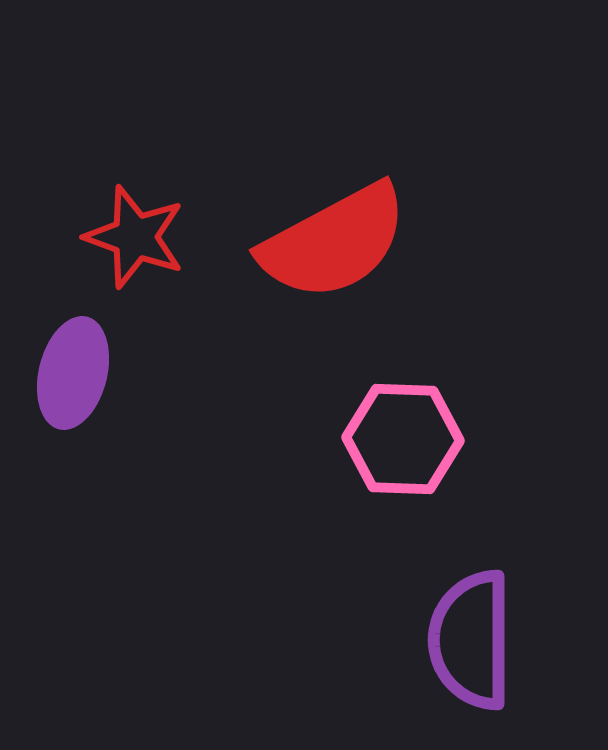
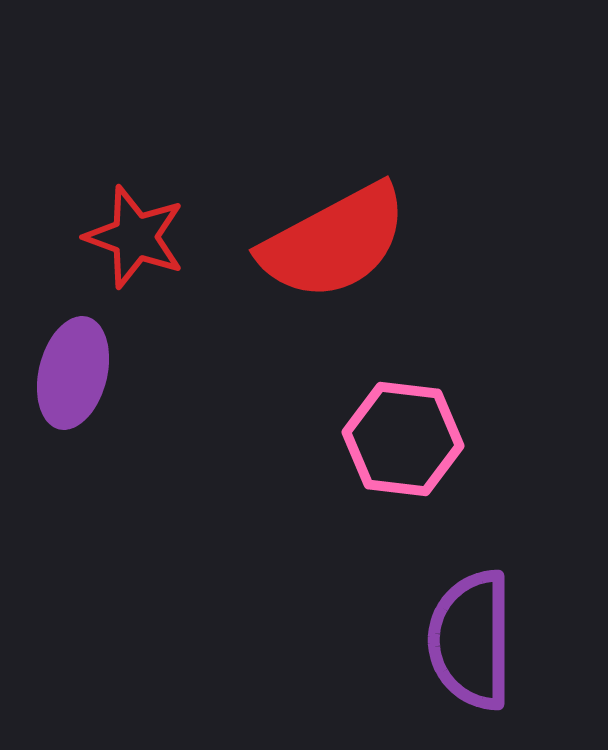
pink hexagon: rotated 5 degrees clockwise
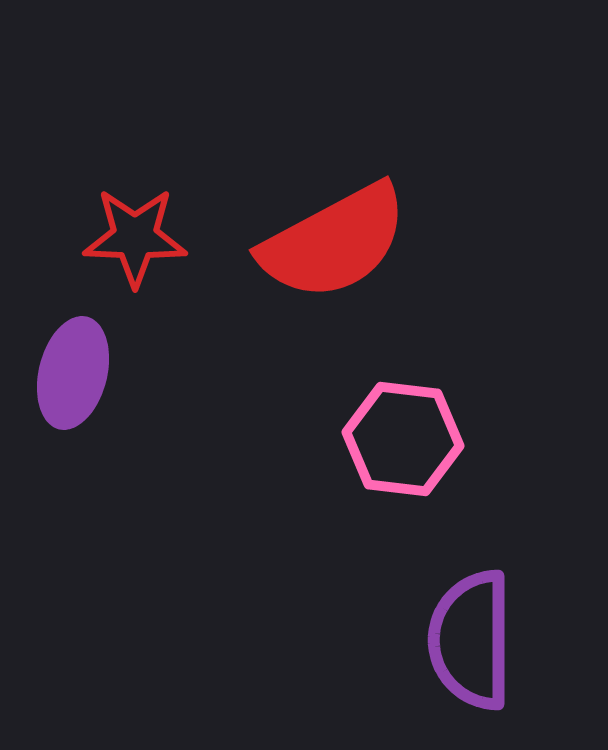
red star: rotated 18 degrees counterclockwise
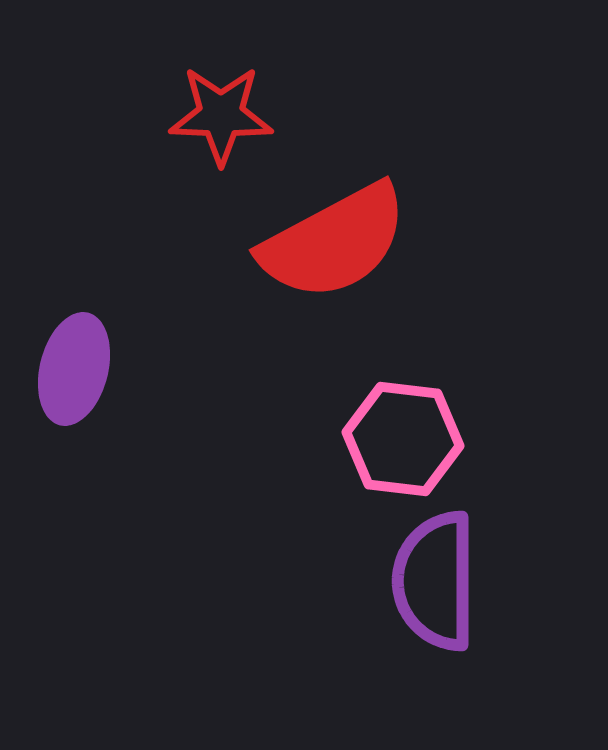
red star: moved 86 px right, 122 px up
purple ellipse: moved 1 px right, 4 px up
purple semicircle: moved 36 px left, 59 px up
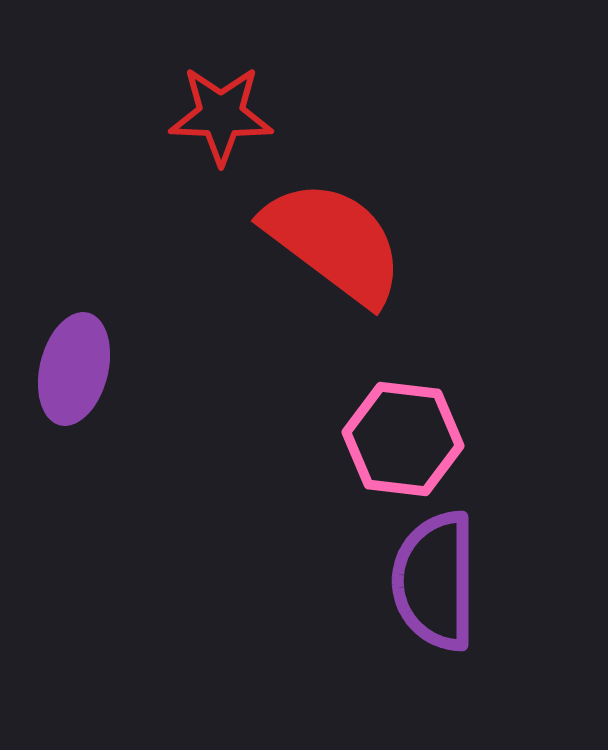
red semicircle: rotated 115 degrees counterclockwise
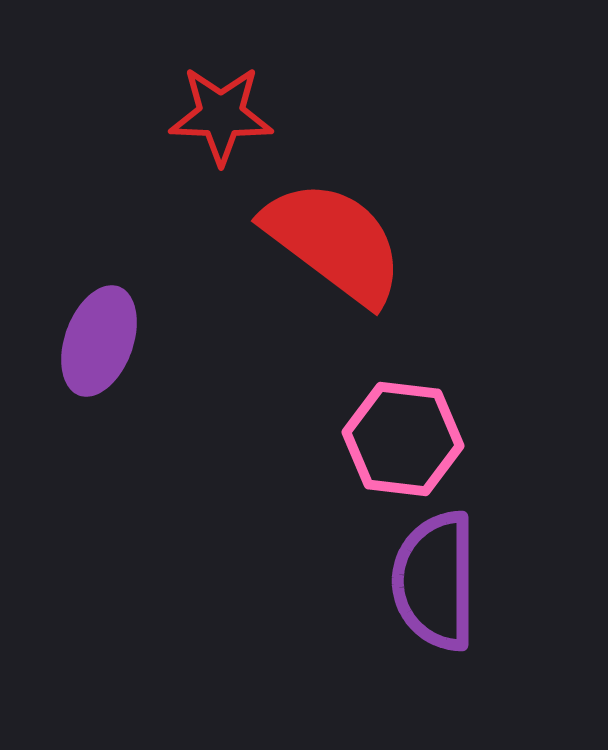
purple ellipse: moved 25 px right, 28 px up; rotated 6 degrees clockwise
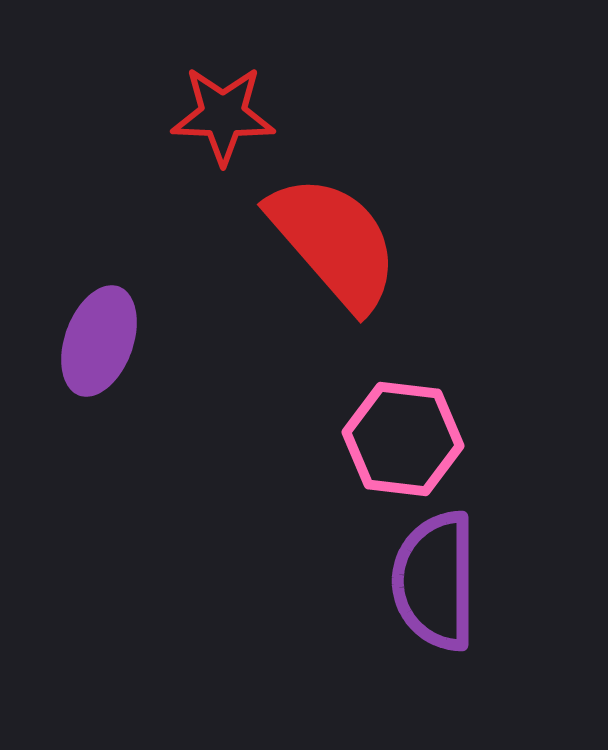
red star: moved 2 px right
red semicircle: rotated 12 degrees clockwise
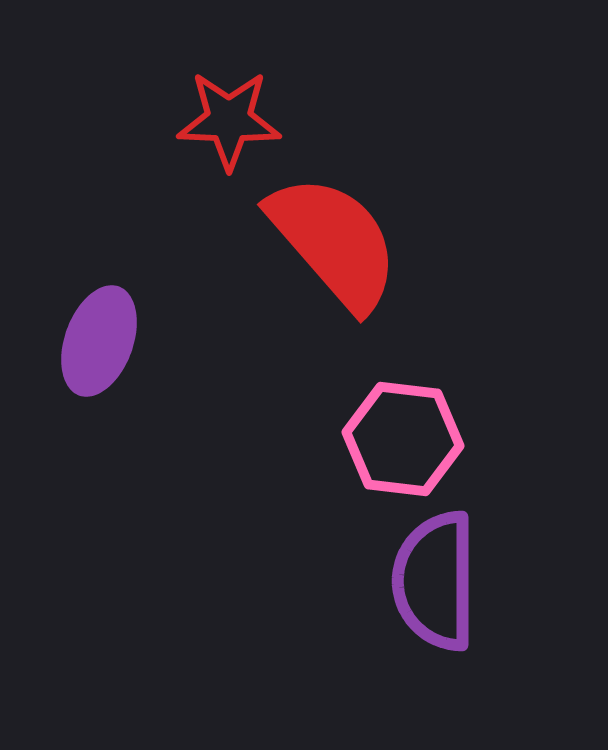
red star: moved 6 px right, 5 px down
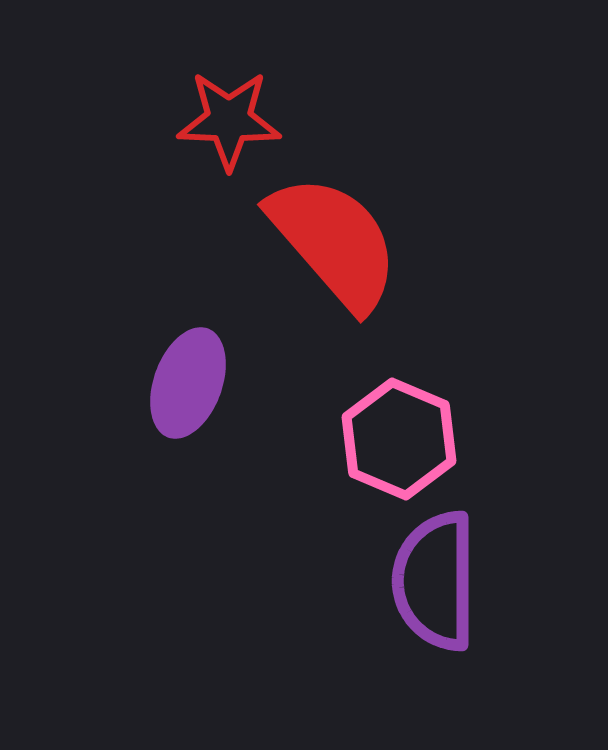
purple ellipse: moved 89 px right, 42 px down
pink hexagon: moved 4 px left; rotated 16 degrees clockwise
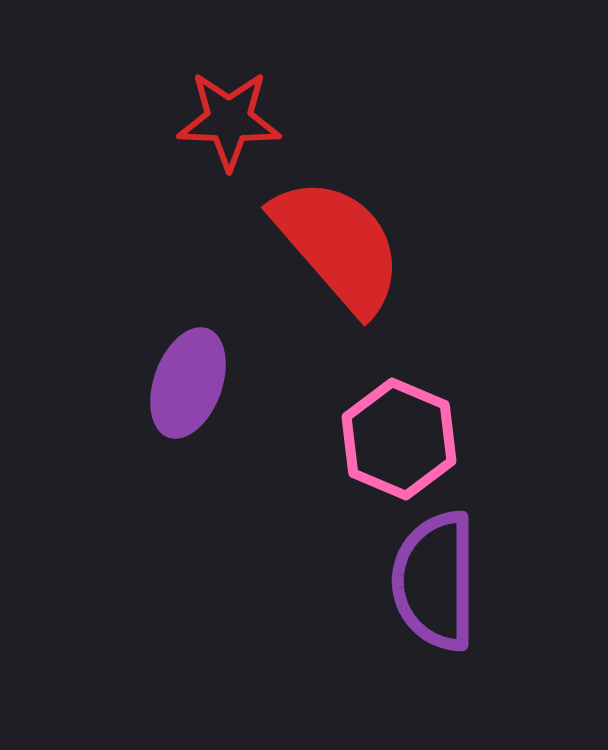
red semicircle: moved 4 px right, 3 px down
